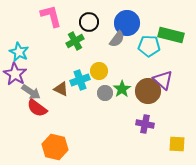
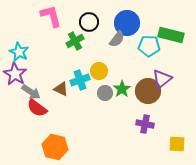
purple triangle: moved 1 px left, 1 px up; rotated 40 degrees clockwise
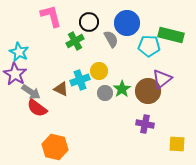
gray semicircle: moved 6 px left; rotated 66 degrees counterclockwise
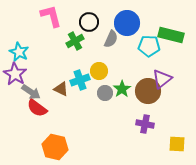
gray semicircle: rotated 54 degrees clockwise
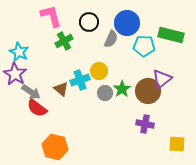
green cross: moved 11 px left
cyan pentagon: moved 5 px left
brown triangle: rotated 14 degrees clockwise
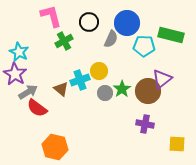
gray arrow: moved 3 px left; rotated 66 degrees counterclockwise
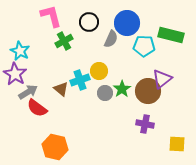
cyan star: moved 1 px right, 1 px up
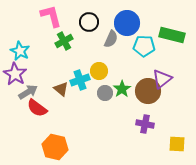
green rectangle: moved 1 px right
